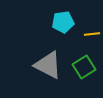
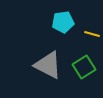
yellow line: rotated 21 degrees clockwise
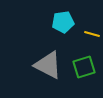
green square: rotated 15 degrees clockwise
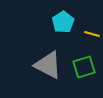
cyan pentagon: rotated 25 degrees counterclockwise
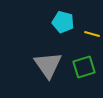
cyan pentagon: rotated 25 degrees counterclockwise
gray triangle: rotated 28 degrees clockwise
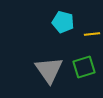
yellow line: rotated 21 degrees counterclockwise
gray triangle: moved 1 px right, 5 px down
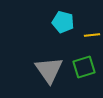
yellow line: moved 1 px down
